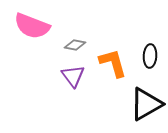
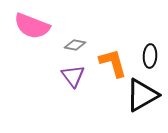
black triangle: moved 4 px left, 9 px up
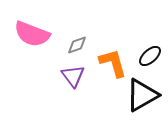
pink semicircle: moved 8 px down
gray diamond: moved 2 px right; rotated 30 degrees counterclockwise
black ellipse: rotated 45 degrees clockwise
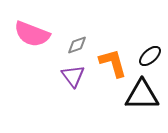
black triangle: rotated 30 degrees clockwise
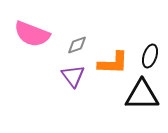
black ellipse: rotated 30 degrees counterclockwise
orange L-shape: rotated 108 degrees clockwise
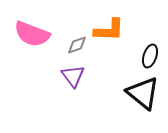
orange L-shape: moved 4 px left, 33 px up
black triangle: moved 1 px right, 2 px up; rotated 39 degrees clockwise
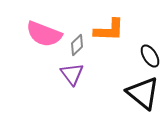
pink semicircle: moved 12 px right
gray diamond: rotated 25 degrees counterclockwise
black ellipse: rotated 50 degrees counterclockwise
purple triangle: moved 1 px left, 2 px up
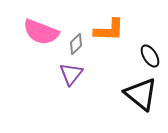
pink semicircle: moved 3 px left, 2 px up
gray diamond: moved 1 px left, 1 px up
purple triangle: moved 1 px left; rotated 15 degrees clockwise
black triangle: moved 2 px left, 1 px down
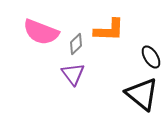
black ellipse: moved 1 px right, 1 px down
purple triangle: moved 2 px right; rotated 15 degrees counterclockwise
black triangle: moved 1 px right
